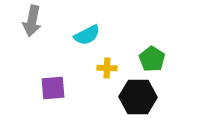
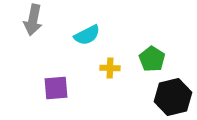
gray arrow: moved 1 px right, 1 px up
yellow cross: moved 3 px right
purple square: moved 3 px right
black hexagon: moved 35 px right; rotated 15 degrees counterclockwise
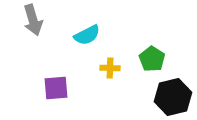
gray arrow: rotated 28 degrees counterclockwise
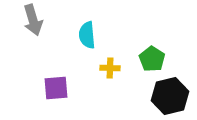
cyan semicircle: rotated 112 degrees clockwise
black hexagon: moved 3 px left, 1 px up
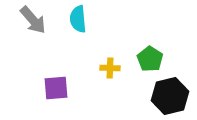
gray arrow: rotated 24 degrees counterclockwise
cyan semicircle: moved 9 px left, 16 px up
green pentagon: moved 2 px left
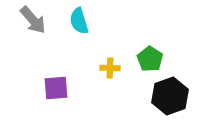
cyan semicircle: moved 1 px right, 2 px down; rotated 12 degrees counterclockwise
black hexagon: rotated 6 degrees counterclockwise
